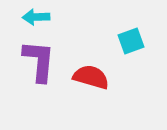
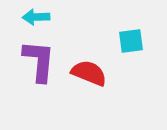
cyan square: rotated 12 degrees clockwise
red semicircle: moved 2 px left, 4 px up; rotated 6 degrees clockwise
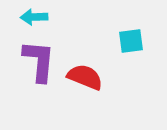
cyan arrow: moved 2 px left
red semicircle: moved 4 px left, 4 px down
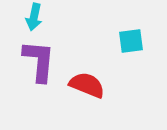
cyan arrow: rotated 76 degrees counterclockwise
red semicircle: moved 2 px right, 8 px down
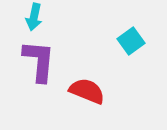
cyan square: rotated 28 degrees counterclockwise
red semicircle: moved 6 px down
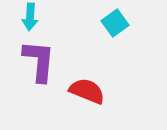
cyan arrow: moved 4 px left; rotated 8 degrees counterclockwise
cyan square: moved 16 px left, 18 px up
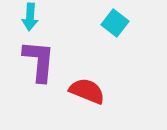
cyan square: rotated 16 degrees counterclockwise
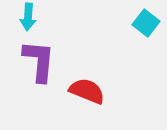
cyan arrow: moved 2 px left
cyan square: moved 31 px right
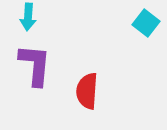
purple L-shape: moved 4 px left, 4 px down
red semicircle: rotated 108 degrees counterclockwise
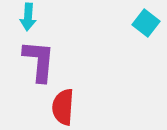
purple L-shape: moved 4 px right, 4 px up
red semicircle: moved 24 px left, 16 px down
